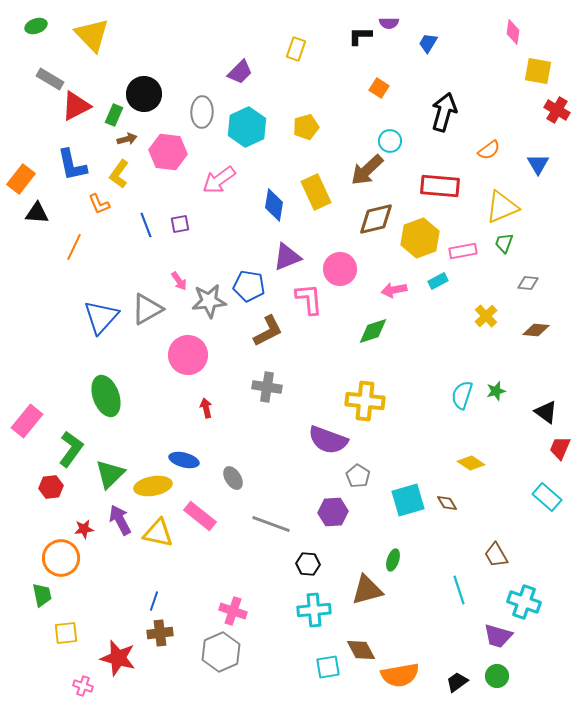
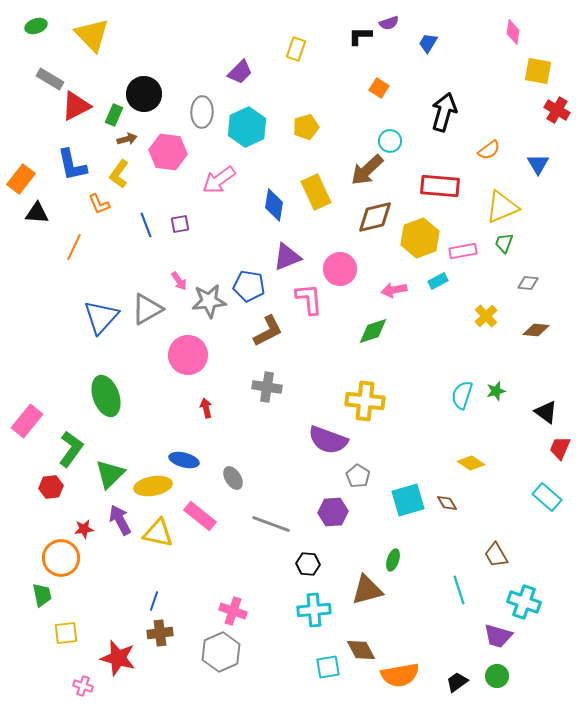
purple semicircle at (389, 23): rotated 18 degrees counterclockwise
brown diamond at (376, 219): moved 1 px left, 2 px up
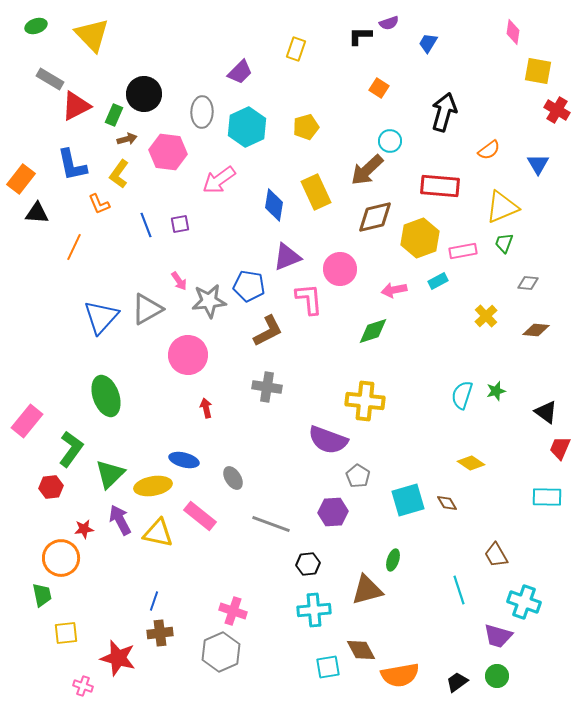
cyan rectangle at (547, 497): rotated 40 degrees counterclockwise
black hexagon at (308, 564): rotated 10 degrees counterclockwise
